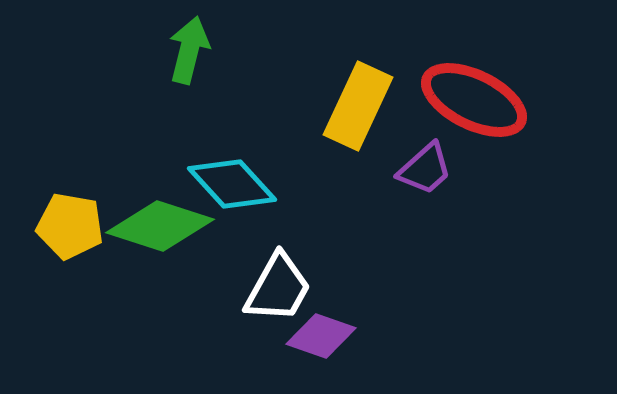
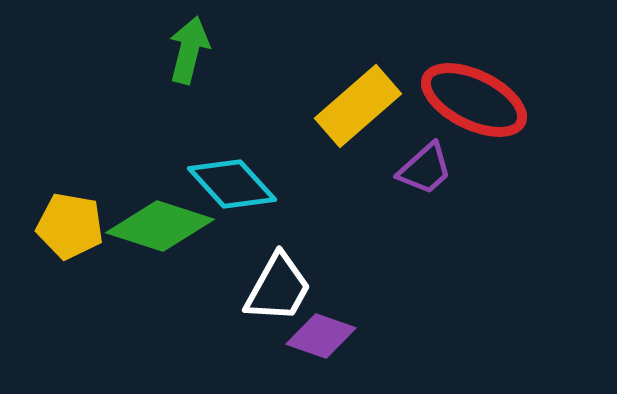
yellow rectangle: rotated 24 degrees clockwise
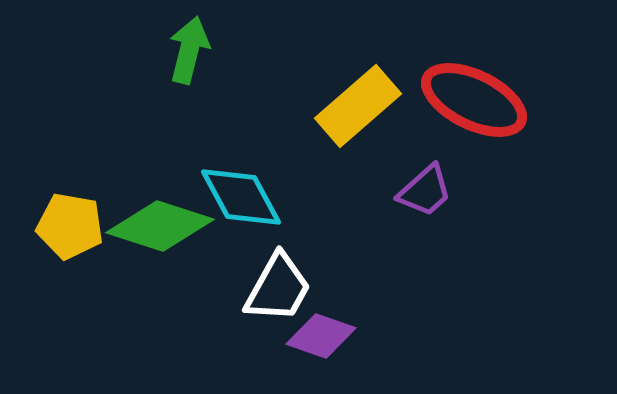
purple trapezoid: moved 22 px down
cyan diamond: moved 9 px right, 13 px down; rotated 14 degrees clockwise
